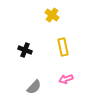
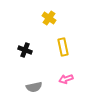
yellow cross: moved 3 px left, 3 px down
gray semicircle: rotated 35 degrees clockwise
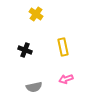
yellow cross: moved 13 px left, 4 px up
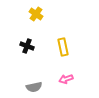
black cross: moved 2 px right, 4 px up
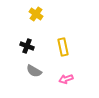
gray semicircle: moved 16 px up; rotated 42 degrees clockwise
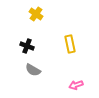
yellow rectangle: moved 7 px right, 3 px up
gray semicircle: moved 1 px left, 1 px up
pink arrow: moved 10 px right, 6 px down
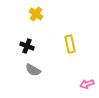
pink arrow: moved 11 px right, 1 px up
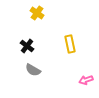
yellow cross: moved 1 px right, 1 px up
black cross: rotated 16 degrees clockwise
pink arrow: moved 1 px left, 4 px up
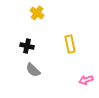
black cross: rotated 24 degrees counterclockwise
gray semicircle: rotated 14 degrees clockwise
